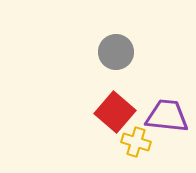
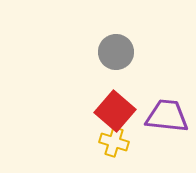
red square: moved 1 px up
yellow cross: moved 22 px left
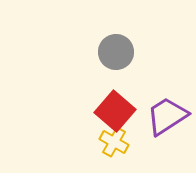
purple trapezoid: rotated 39 degrees counterclockwise
yellow cross: rotated 12 degrees clockwise
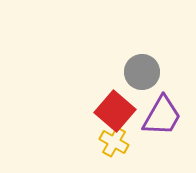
gray circle: moved 26 px right, 20 px down
purple trapezoid: moved 5 px left; rotated 153 degrees clockwise
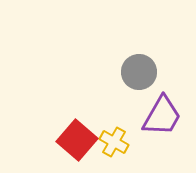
gray circle: moved 3 px left
red square: moved 38 px left, 29 px down
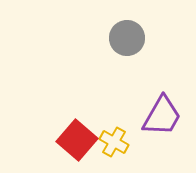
gray circle: moved 12 px left, 34 px up
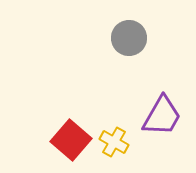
gray circle: moved 2 px right
red square: moved 6 px left
